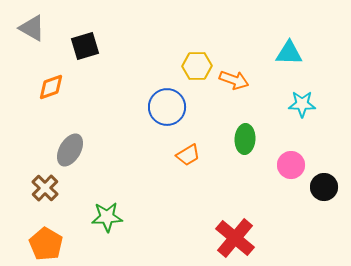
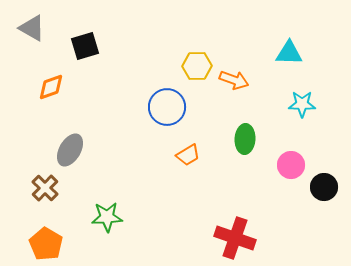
red cross: rotated 21 degrees counterclockwise
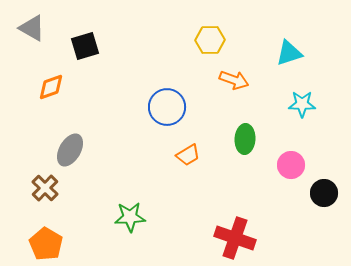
cyan triangle: rotated 20 degrees counterclockwise
yellow hexagon: moved 13 px right, 26 px up
black circle: moved 6 px down
green star: moved 23 px right
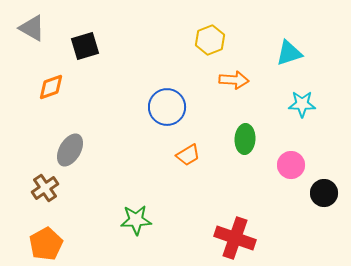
yellow hexagon: rotated 20 degrees counterclockwise
orange arrow: rotated 16 degrees counterclockwise
brown cross: rotated 12 degrees clockwise
green star: moved 6 px right, 3 px down
orange pentagon: rotated 12 degrees clockwise
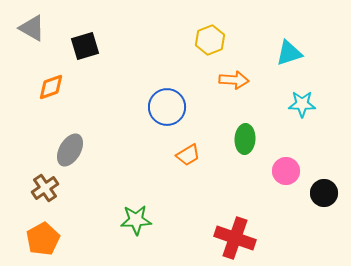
pink circle: moved 5 px left, 6 px down
orange pentagon: moved 3 px left, 5 px up
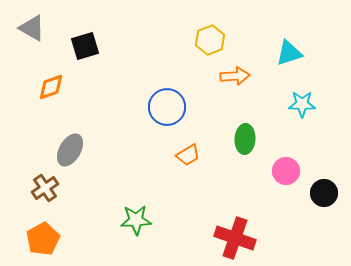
orange arrow: moved 1 px right, 4 px up; rotated 8 degrees counterclockwise
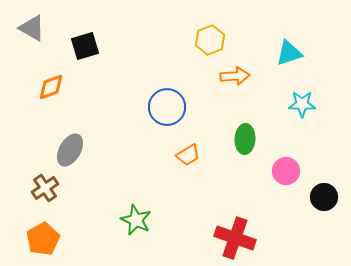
black circle: moved 4 px down
green star: rotated 28 degrees clockwise
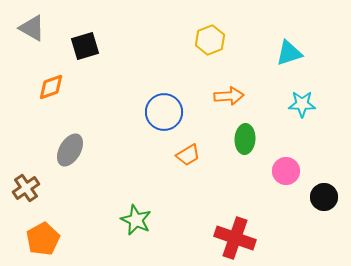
orange arrow: moved 6 px left, 20 px down
blue circle: moved 3 px left, 5 px down
brown cross: moved 19 px left
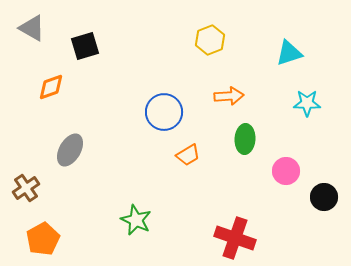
cyan star: moved 5 px right, 1 px up
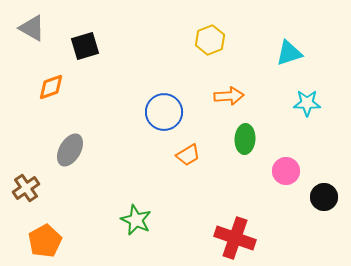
orange pentagon: moved 2 px right, 2 px down
